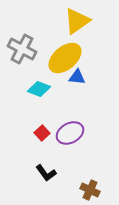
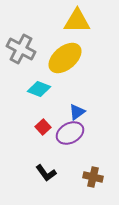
yellow triangle: rotated 36 degrees clockwise
gray cross: moved 1 px left
blue triangle: moved 35 px down; rotated 42 degrees counterclockwise
red square: moved 1 px right, 6 px up
brown cross: moved 3 px right, 13 px up; rotated 12 degrees counterclockwise
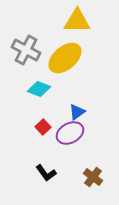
gray cross: moved 5 px right, 1 px down
brown cross: rotated 24 degrees clockwise
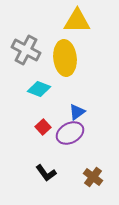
yellow ellipse: rotated 56 degrees counterclockwise
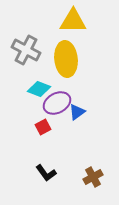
yellow triangle: moved 4 px left
yellow ellipse: moved 1 px right, 1 px down
red square: rotated 14 degrees clockwise
purple ellipse: moved 13 px left, 30 px up
brown cross: rotated 24 degrees clockwise
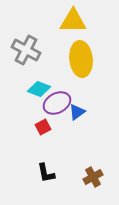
yellow ellipse: moved 15 px right
black L-shape: rotated 25 degrees clockwise
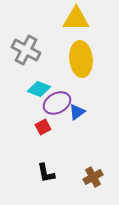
yellow triangle: moved 3 px right, 2 px up
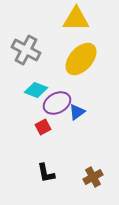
yellow ellipse: rotated 48 degrees clockwise
cyan diamond: moved 3 px left, 1 px down
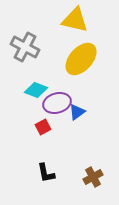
yellow triangle: moved 1 px left, 1 px down; rotated 12 degrees clockwise
gray cross: moved 1 px left, 3 px up
purple ellipse: rotated 12 degrees clockwise
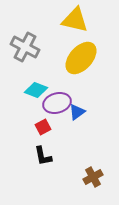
yellow ellipse: moved 1 px up
black L-shape: moved 3 px left, 17 px up
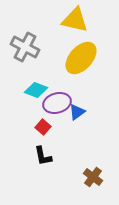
red square: rotated 21 degrees counterclockwise
brown cross: rotated 24 degrees counterclockwise
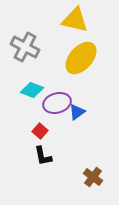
cyan diamond: moved 4 px left
red square: moved 3 px left, 4 px down
